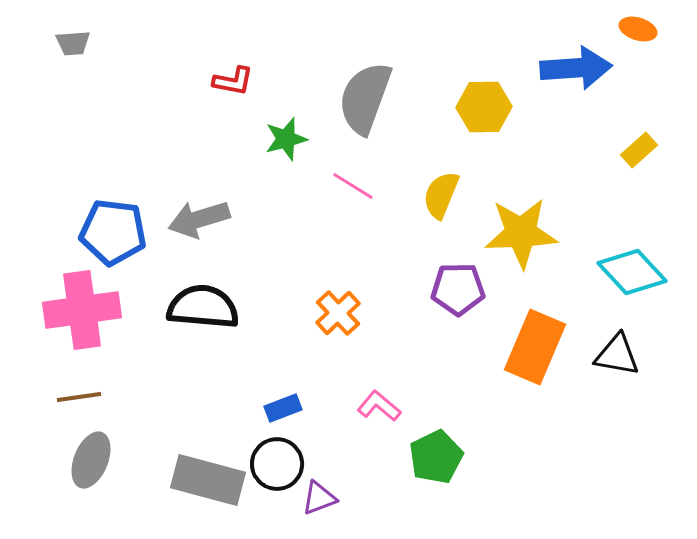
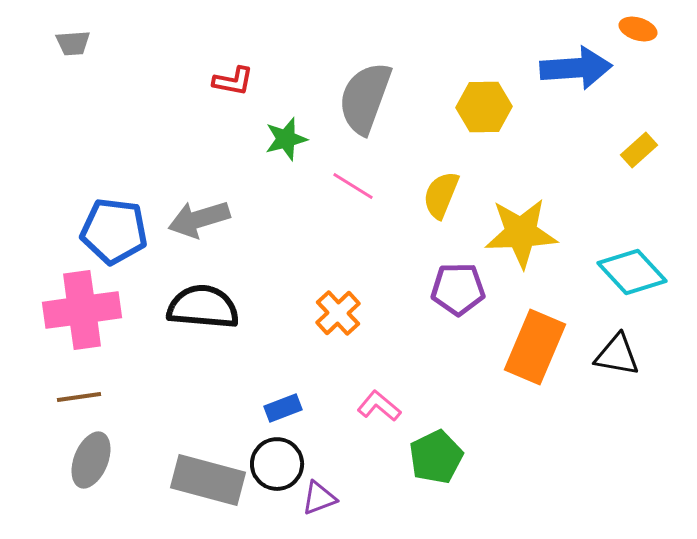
blue pentagon: moved 1 px right, 1 px up
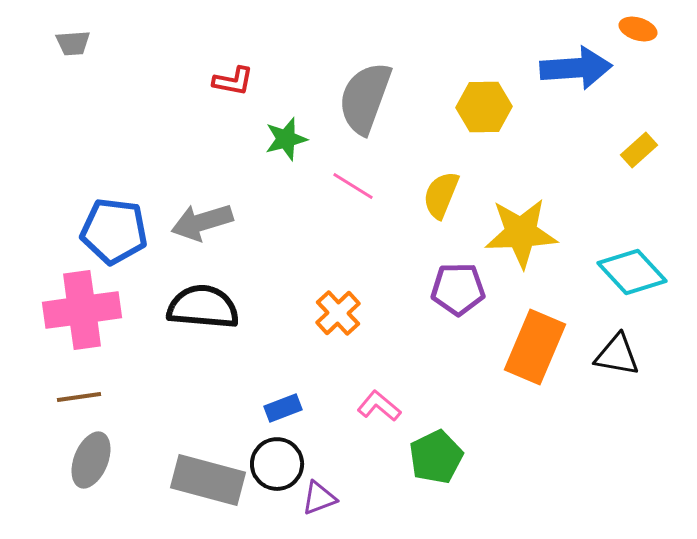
gray arrow: moved 3 px right, 3 px down
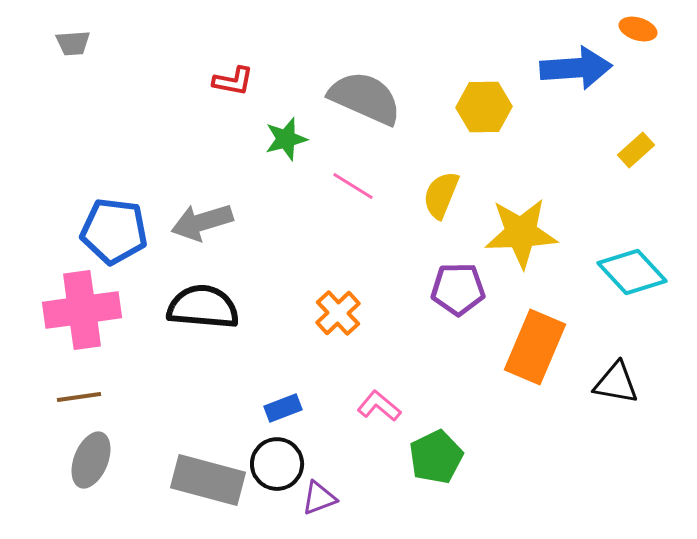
gray semicircle: rotated 94 degrees clockwise
yellow rectangle: moved 3 px left
black triangle: moved 1 px left, 28 px down
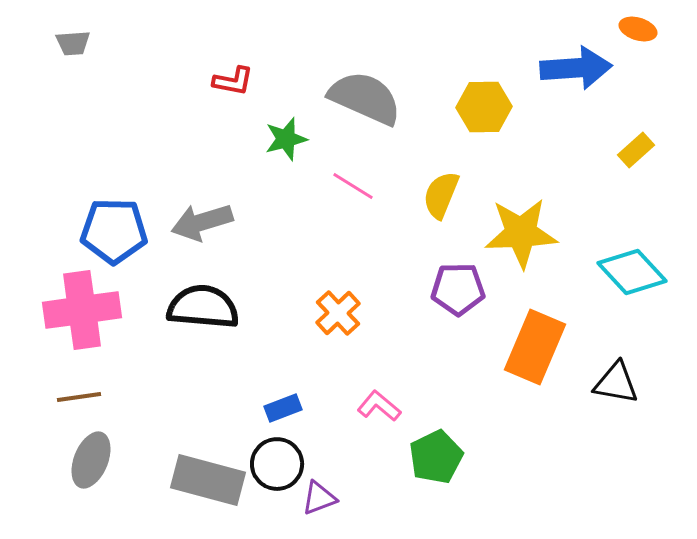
blue pentagon: rotated 6 degrees counterclockwise
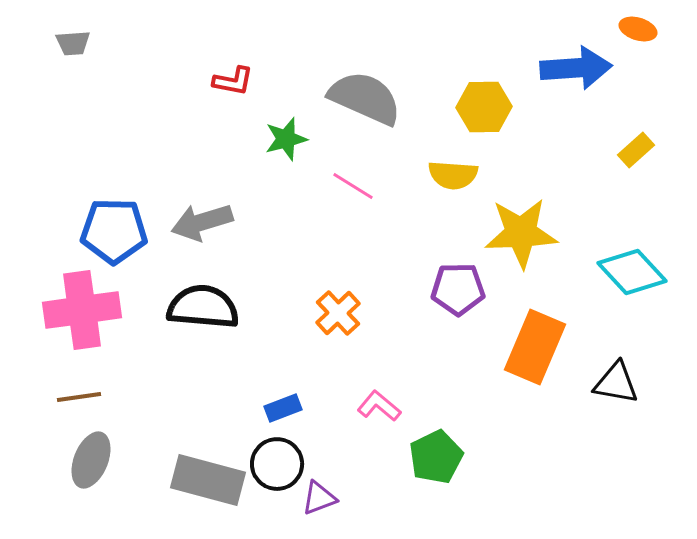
yellow semicircle: moved 12 px right, 20 px up; rotated 108 degrees counterclockwise
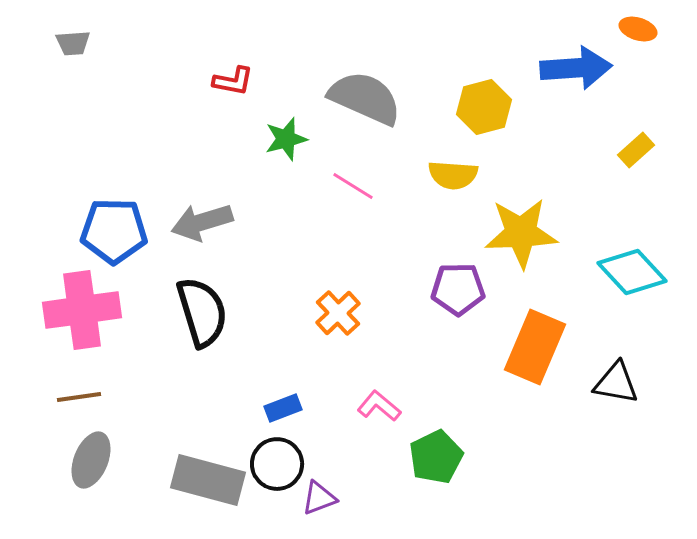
yellow hexagon: rotated 14 degrees counterclockwise
black semicircle: moved 1 px left, 5 px down; rotated 68 degrees clockwise
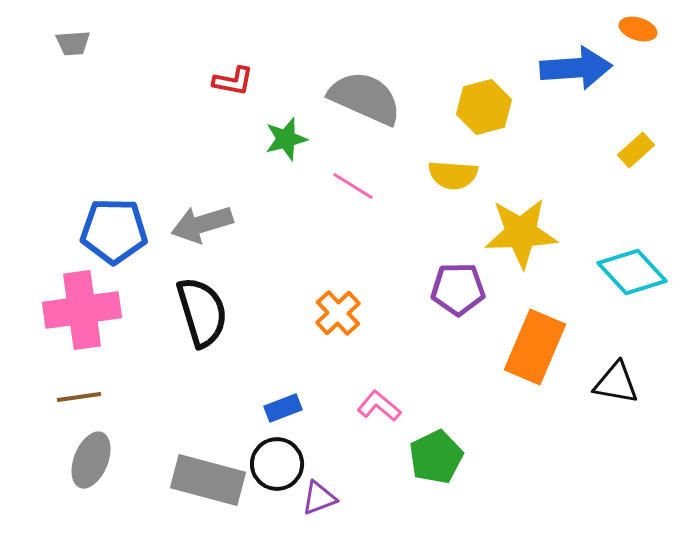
gray arrow: moved 2 px down
